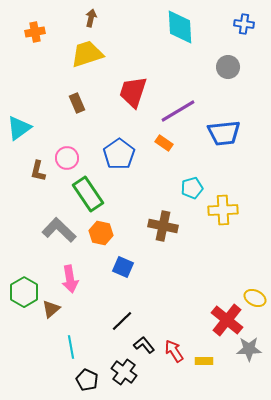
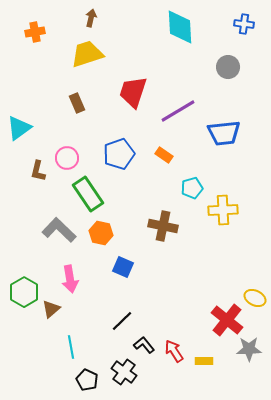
orange rectangle: moved 12 px down
blue pentagon: rotated 16 degrees clockwise
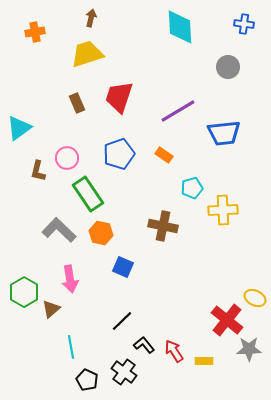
red trapezoid: moved 14 px left, 5 px down
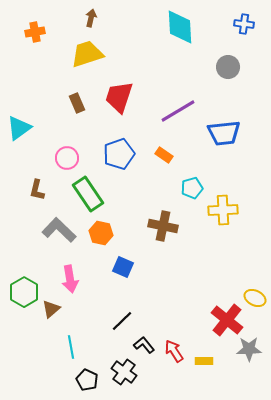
brown L-shape: moved 1 px left, 19 px down
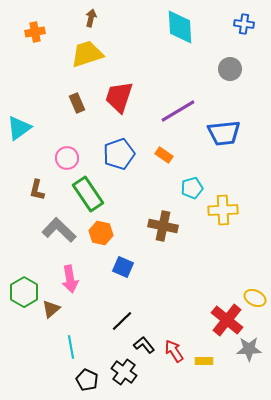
gray circle: moved 2 px right, 2 px down
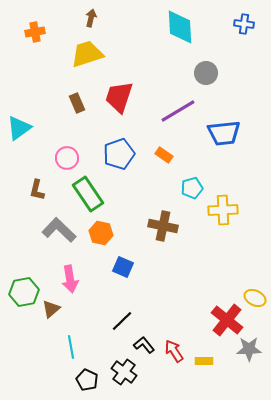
gray circle: moved 24 px left, 4 px down
green hexagon: rotated 20 degrees clockwise
